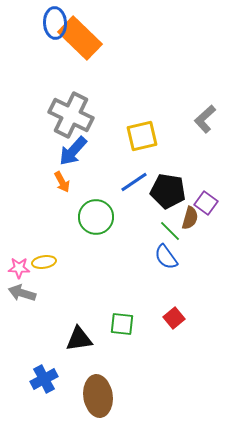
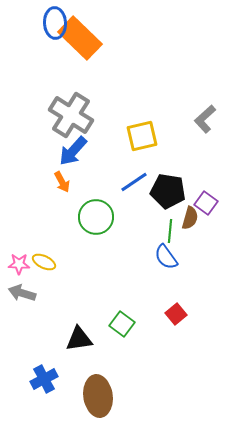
gray cross: rotated 6 degrees clockwise
green line: rotated 50 degrees clockwise
yellow ellipse: rotated 35 degrees clockwise
pink star: moved 4 px up
red square: moved 2 px right, 4 px up
green square: rotated 30 degrees clockwise
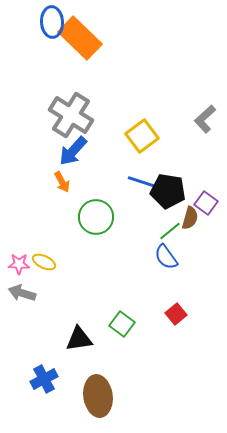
blue ellipse: moved 3 px left, 1 px up
yellow square: rotated 24 degrees counterclockwise
blue line: moved 8 px right; rotated 52 degrees clockwise
green line: rotated 45 degrees clockwise
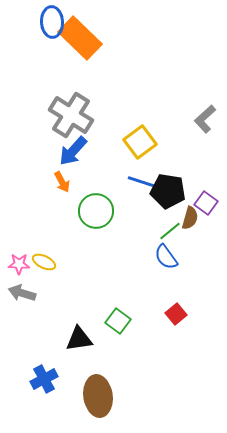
yellow square: moved 2 px left, 6 px down
green circle: moved 6 px up
green square: moved 4 px left, 3 px up
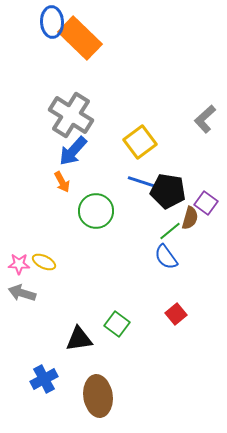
green square: moved 1 px left, 3 px down
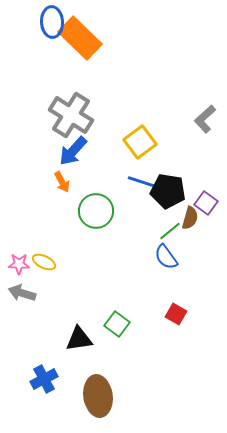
red square: rotated 20 degrees counterclockwise
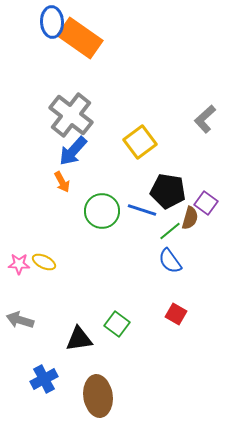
orange rectangle: rotated 9 degrees counterclockwise
gray cross: rotated 6 degrees clockwise
blue line: moved 28 px down
green circle: moved 6 px right
blue semicircle: moved 4 px right, 4 px down
gray arrow: moved 2 px left, 27 px down
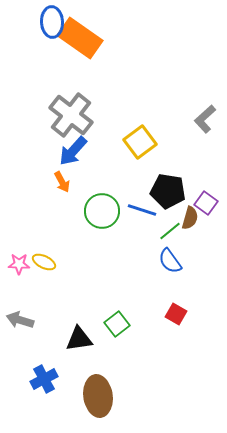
green square: rotated 15 degrees clockwise
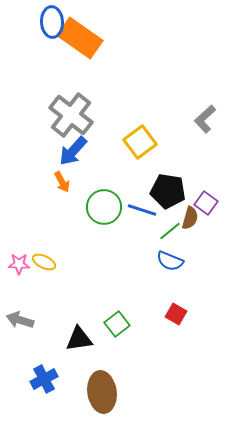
green circle: moved 2 px right, 4 px up
blue semicircle: rotated 32 degrees counterclockwise
brown ellipse: moved 4 px right, 4 px up
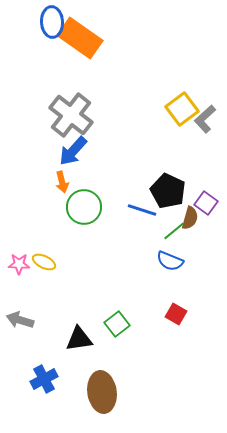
yellow square: moved 42 px right, 33 px up
orange arrow: rotated 15 degrees clockwise
black pentagon: rotated 16 degrees clockwise
green circle: moved 20 px left
green line: moved 4 px right
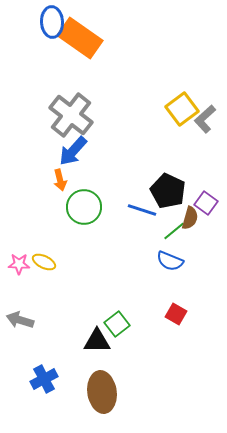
orange arrow: moved 2 px left, 2 px up
black triangle: moved 18 px right, 2 px down; rotated 8 degrees clockwise
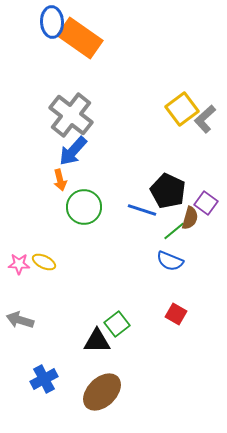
brown ellipse: rotated 54 degrees clockwise
